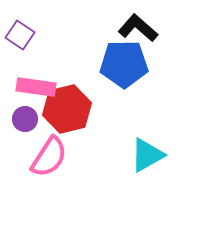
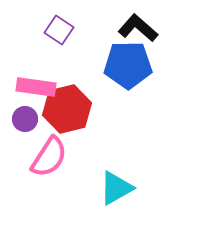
purple square: moved 39 px right, 5 px up
blue pentagon: moved 4 px right, 1 px down
cyan triangle: moved 31 px left, 33 px down
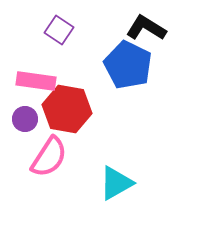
black L-shape: moved 8 px right; rotated 9 degrees counterclockwise
blue pentagon: rotated 27 degrees clockwise
pink rectangle: moved 6 px up
red hexagon: rotated 24 degrees clockwise
cyan triangle: moved 5 px up
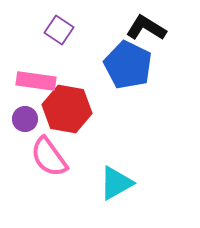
pink semicircle: rotated 111 degrees clockwise
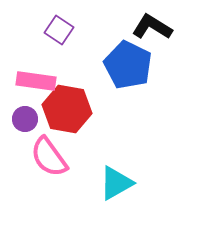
black L-shape: moved 6 px right, 1 px up
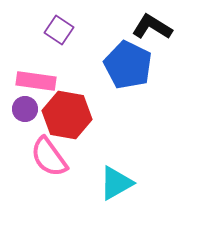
red hexagon: moved 6 px down
purple circle: moved 10 px up
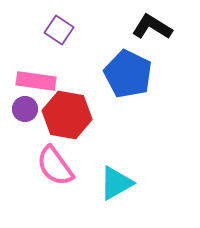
blue pentagon: moved 9 px down
pink semicircle: moved 6 px right, 9 px down
